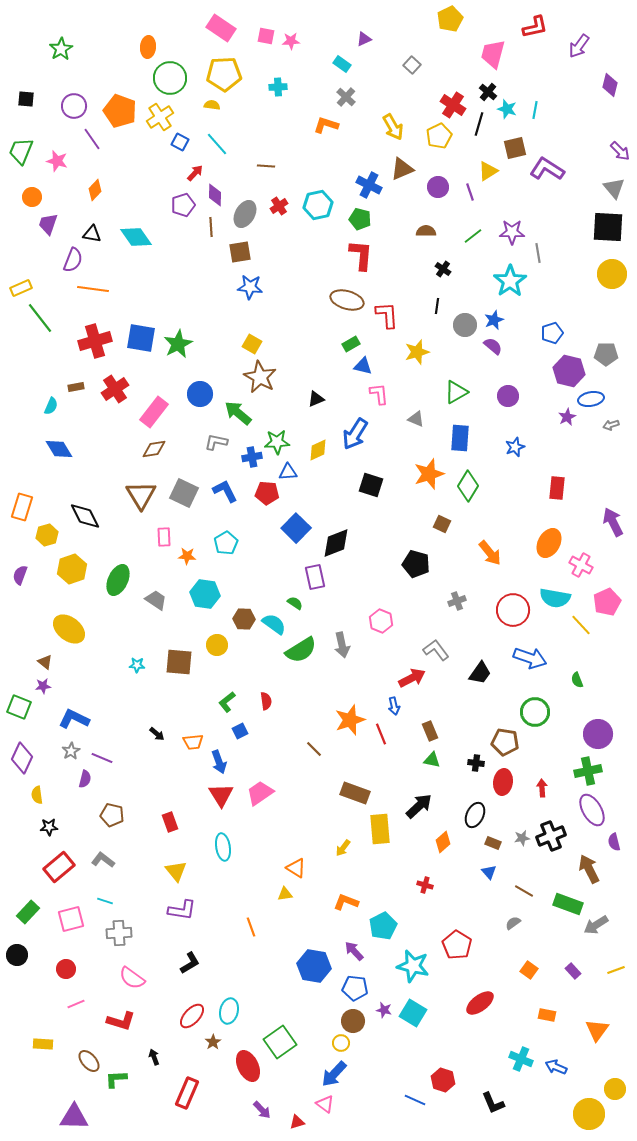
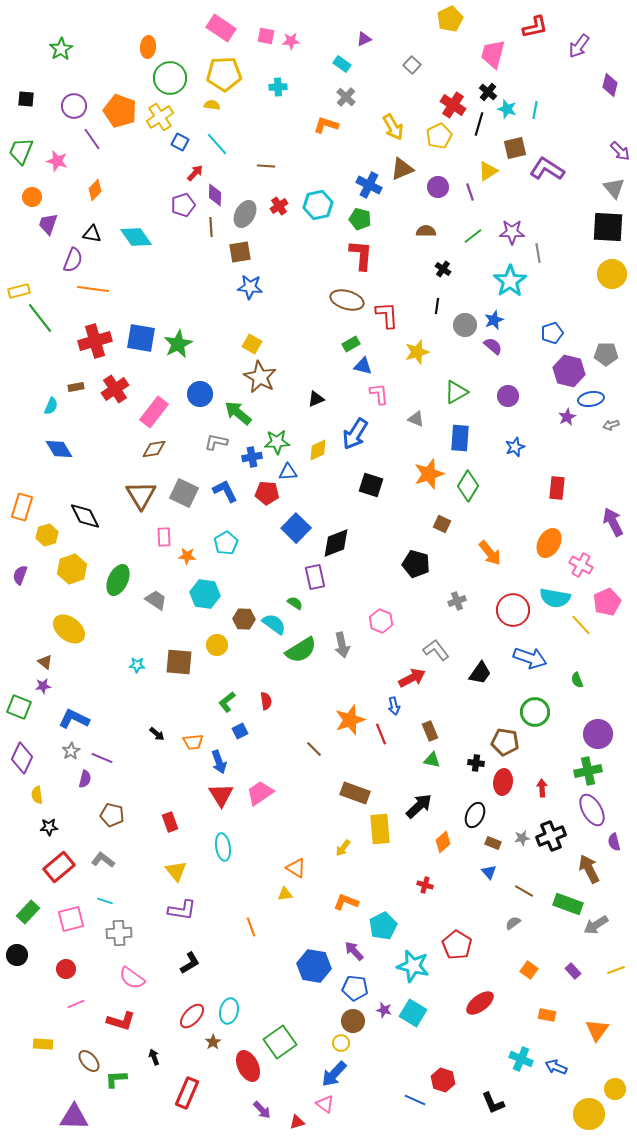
yellow rectangle at (21, 288): moved 2 px left, 3 px down; rotated 10 degrees clockwise
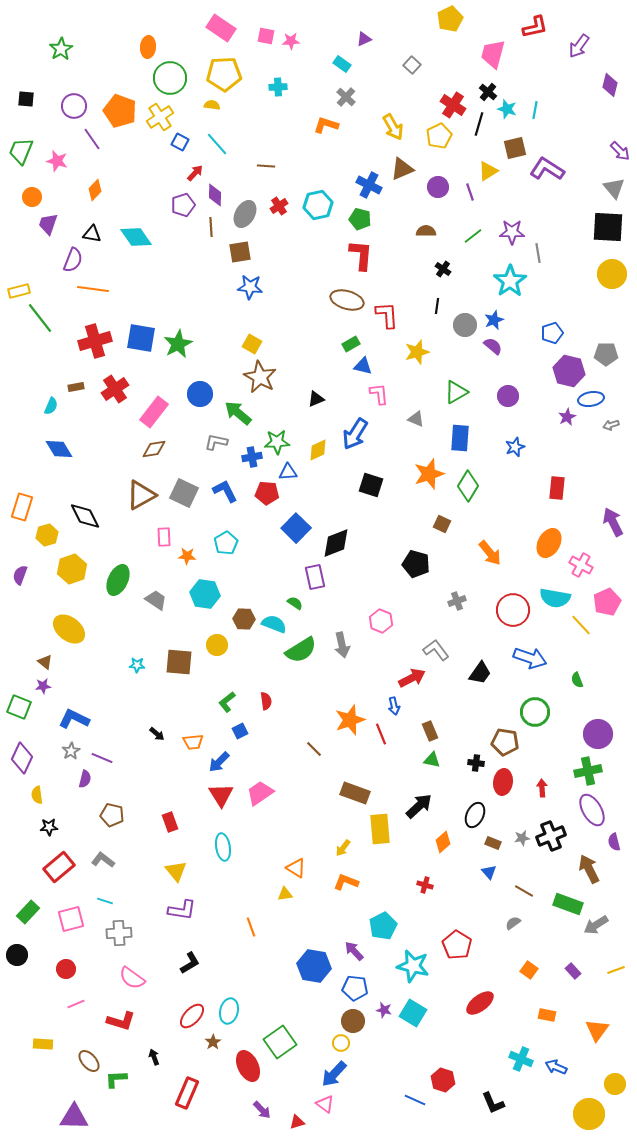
brown triangle at (141, 495): rotated 32 degrees clockwise
cyan semicircle at (274, 624): rotated 15 degrees counterclockwise
blue arrow at (219, 762): rotated 65 degrees clockwise
orange L-shape at (346, 902): moved 20 px up
yellow circle at (615, 1089): moved 5 px up
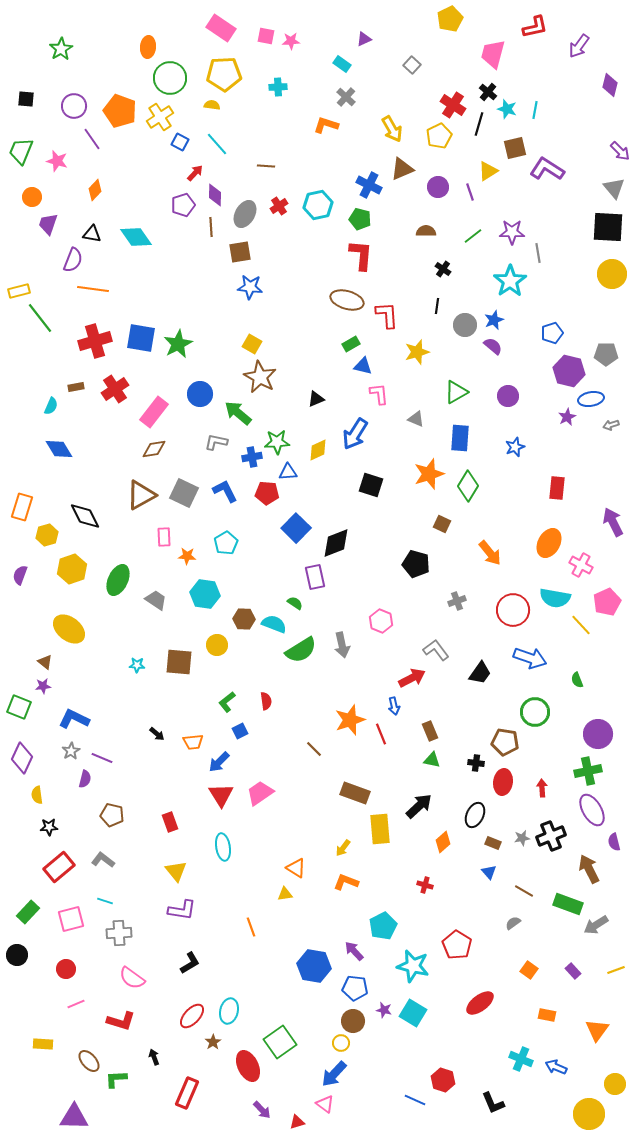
yellow arrow at (393, 127): moved 1 px left, 2 px down
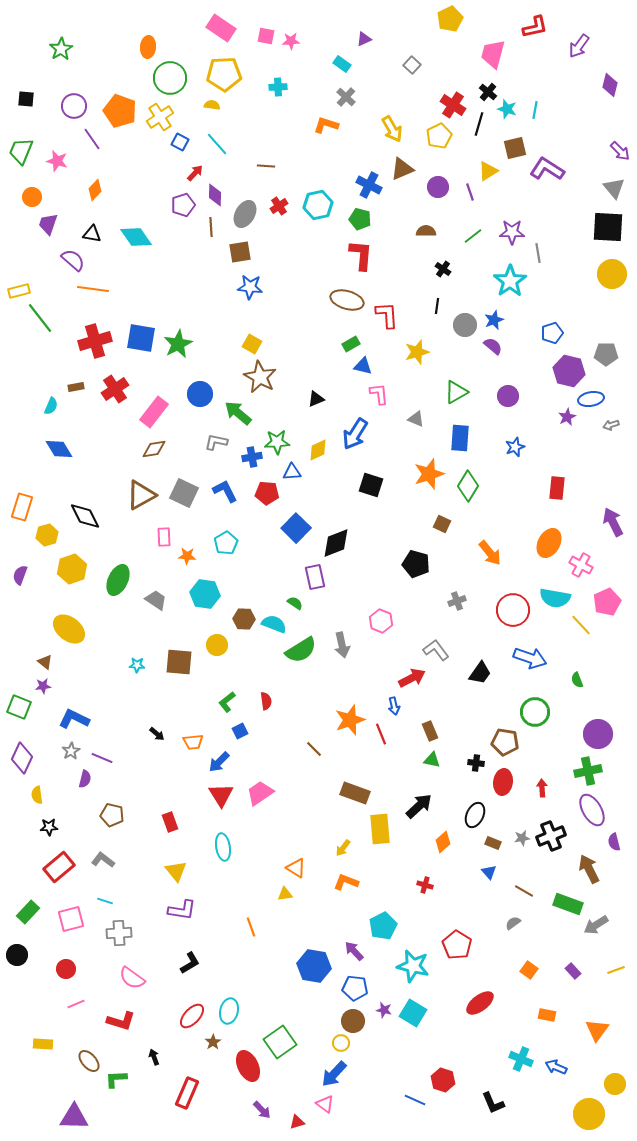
purple semicircle at (73, 260): rotated 70 degrees counterclockwise
blue triangle at (288, 472): moved 4 px right
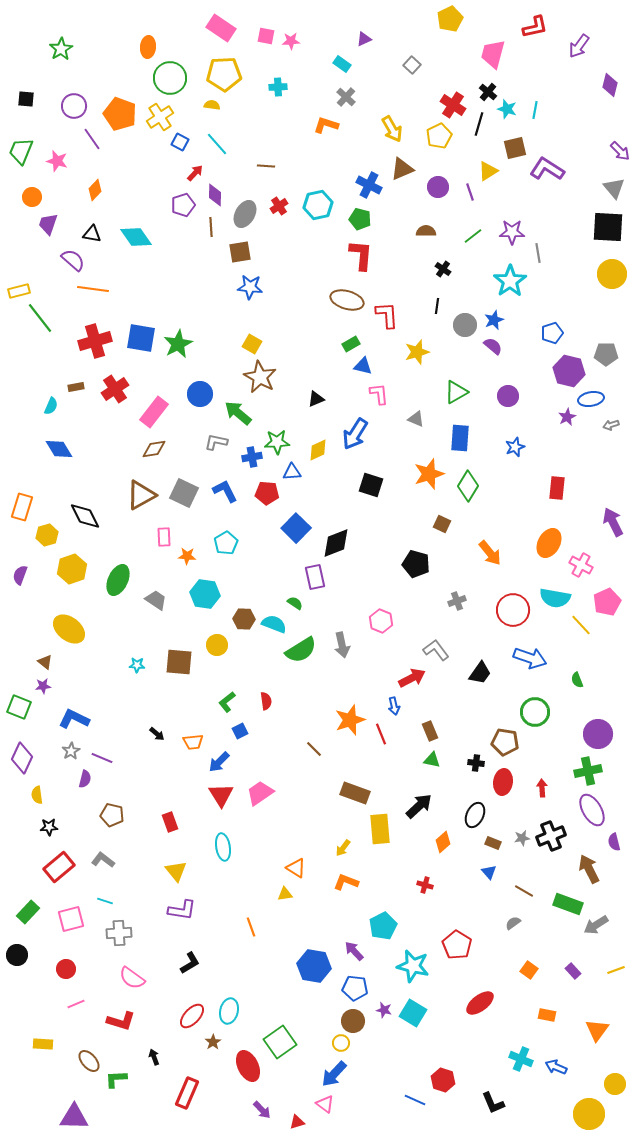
orange pentagon at (120, 111): moved 3 px down
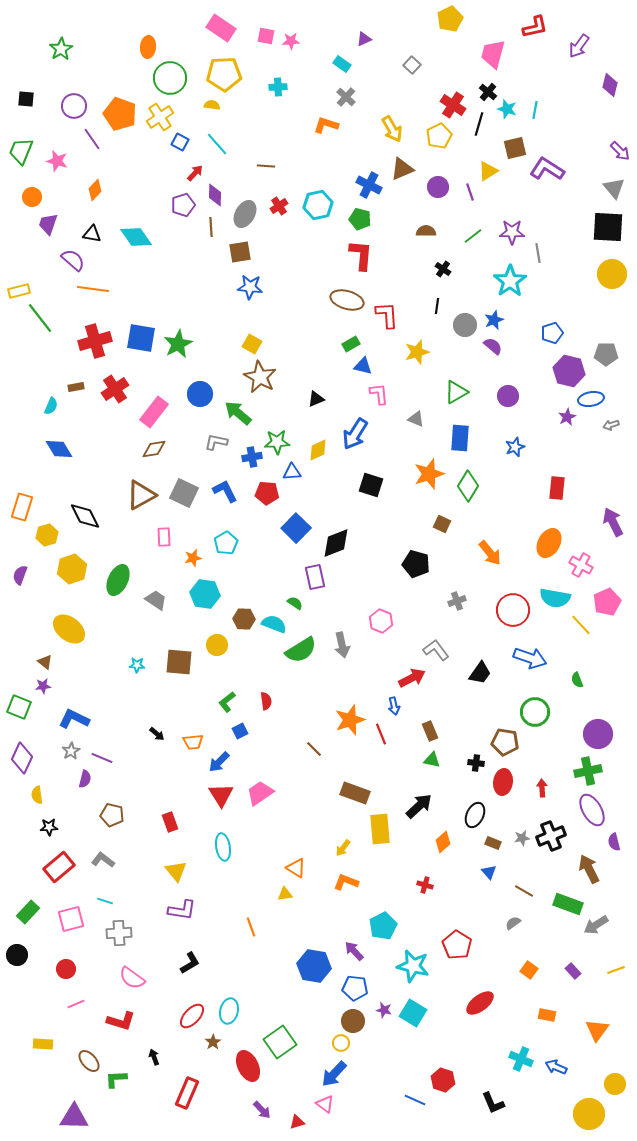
orange star at (187, 556): moved 6 px right, 2 px down; rotated 18 degrees counterclockwise
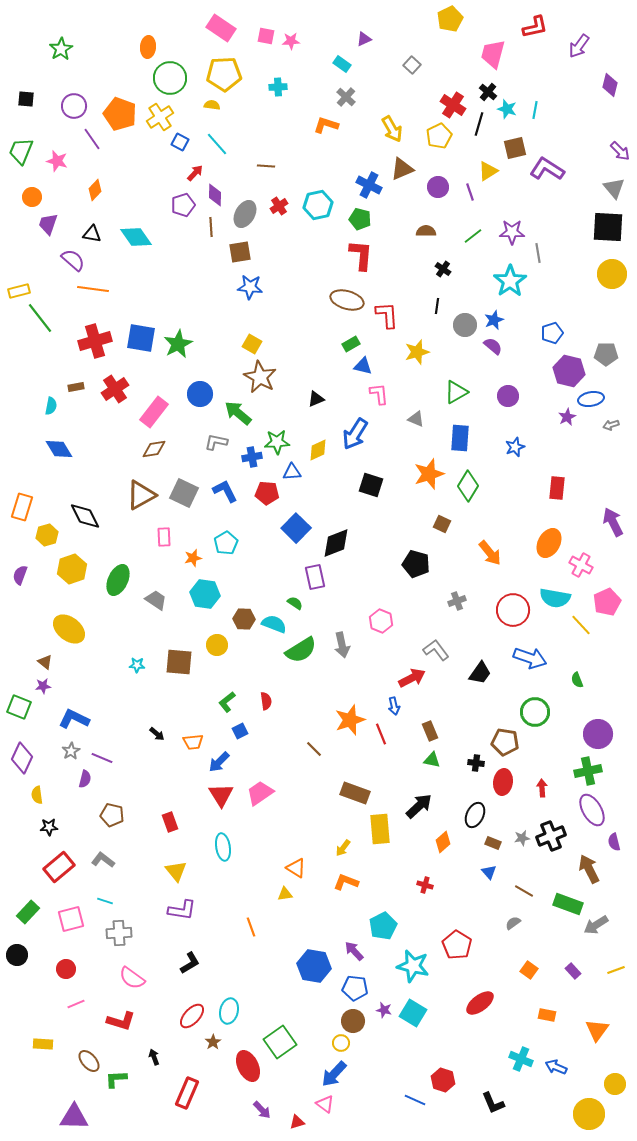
cyan semicircle at (51, 406): rotated 12 degrees counterclockwise
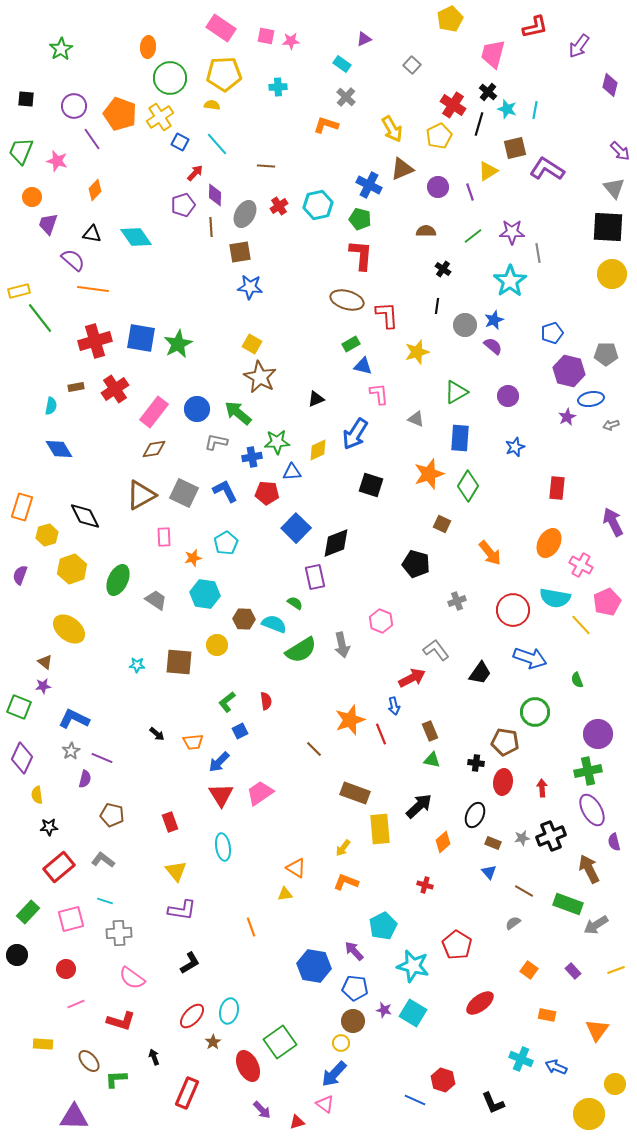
blue circle at (200, 394): moved 3 px left, 15 px down
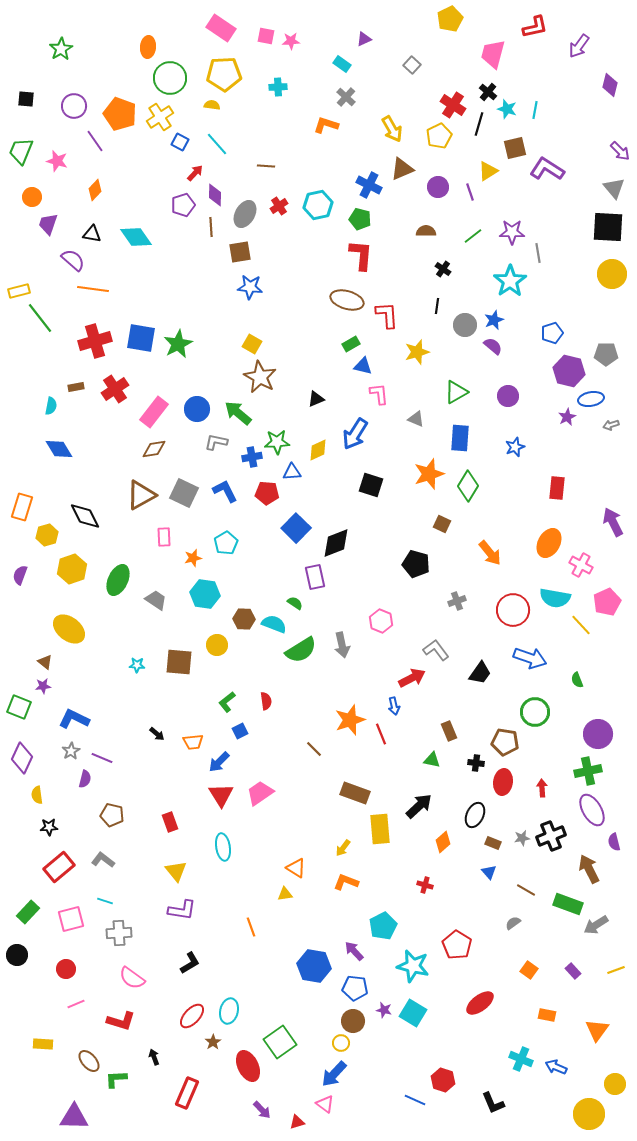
purple line at (92, 139): moved 3 px right, 2 px down
brown rectangle at (430, 731): moved 19 px right
brown line at (524, 891): moved 2 px right, 1 px up
